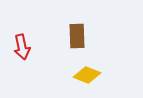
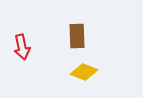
yellow diamond: moved 3 px left, 3 px up
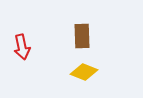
brown rectangle: moved 5 px right
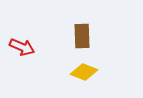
red arrow: rotated 55 degrees counterclockwise
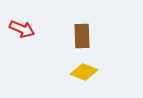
red arrow: moved 18 px up
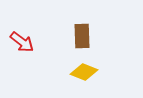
red arrow: moved 13 px down; rotated 15 degrees clockwise
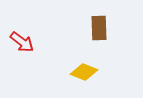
brown rectangle: moved 17 px right, 8 px up
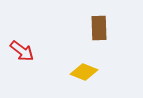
red arrow: moved 9 px down
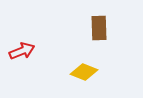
red arrow: rotated 60 degrees counterclockwise
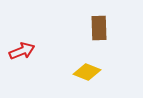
yellow diamond: moved 3 px right
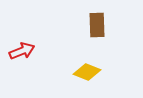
brown rectangle: moved 2 px left, 3 px up
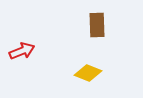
yellow diamond: moved 1 px right, 1 px down
